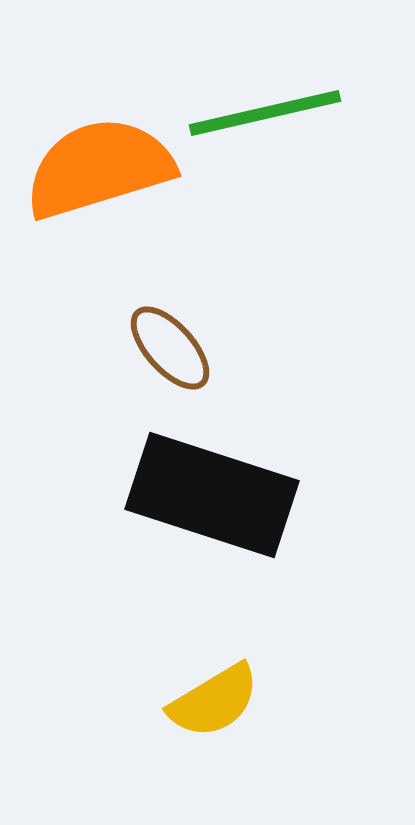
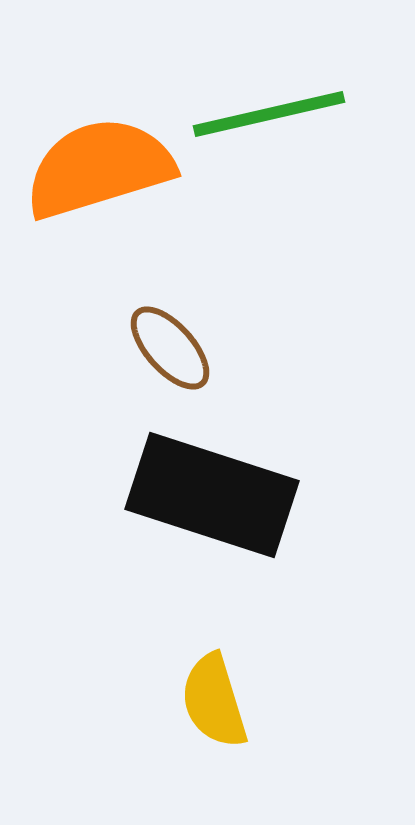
green line: moved 4 px right, 1 px down
yellow semicircle: rotated 104 degrees clockwise
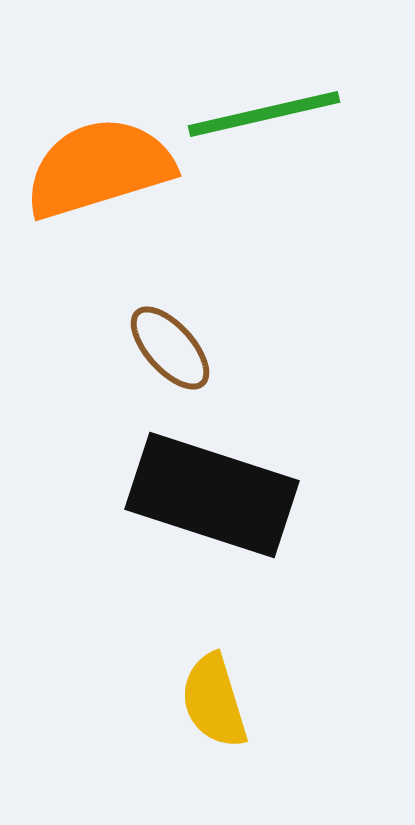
green line: moved 5 px left
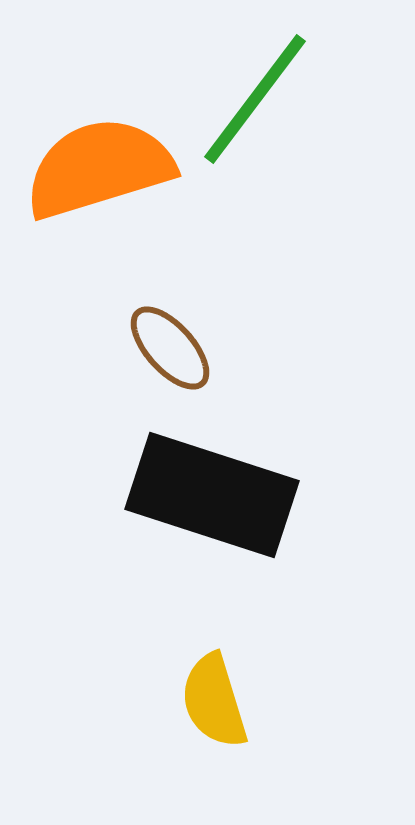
green line: moved 9 px left, 15 px up; rotated 40 degrees counterclockwise
